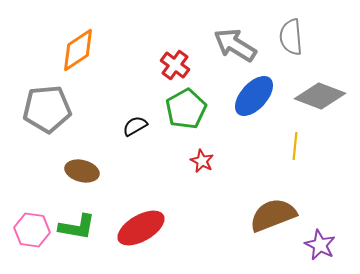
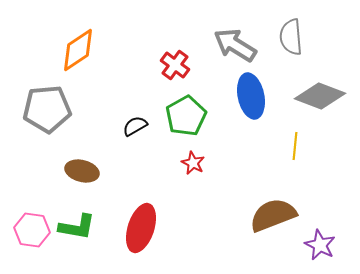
blue ellipse: moved 3 px left; rotated 54 degrees counterclockwise
green pentagon: moved 7 px down
red star: moved 9 px left, 2 px down
red ellipse: rotated 42 degrees counterclockwise
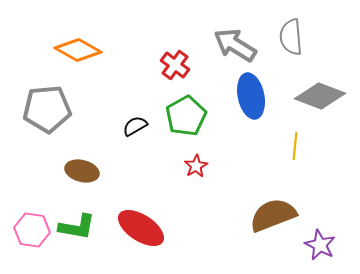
orange diamond: rotated 63 degrees clockwise
red star: moved 3 px right, 3 px down; rotated 15 degrees clockwise
red ellipse: rotated 75 degrees counterclockwise
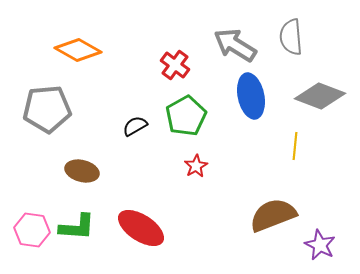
green L-shape: rotated 6 degrees counterclockwise
